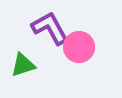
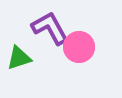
green triangle: moved 4 px left, 7 px up
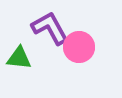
green triangle: rotated 24 degrees clockwise
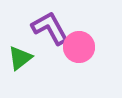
green triangle: moved 1 px right; rotated 44 degrees counterclockwise
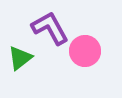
pink circle: moved 6 px right, 4 px down
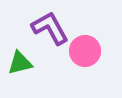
green triangle: moved 5 px down; rotated 24 degrees clockwise
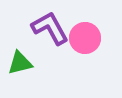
pink circle: moved 13 px up
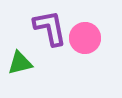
purple L-shape: rotated 18 degrees clockwise
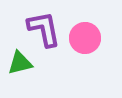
purple L-shape: moved 6 px left, 1 px down
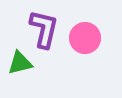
purple L-shape: rotated 24 degrees clockwise
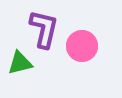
pink circle: moved 3 px left, 8 px down
